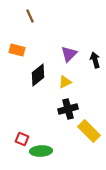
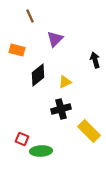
purple triangle: moved 14 px left, 15 px up
black cross: moved 7 px left
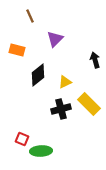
yellow rectangle: moved 27 px up
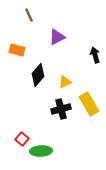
brown line: moved 1 px left, 1 px up
purple triangle: moved 2 px right, 2 px up; rotated 18 degrees clockwise
black arrow: moved 5 px up
black diamond: rotated 10 degrees counterclockwise
yellow rectangle: rotated 15 degrees clockwise
red square: rotated 16 degrees clockwise
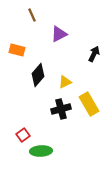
brown line: moved 3 px right
purple triangle: moved 2 px right, 3 px up
black arrow: moved 1 px left, 1 px up; rotated 42 degrees clockwise
red square: moved 1 px right, 4 px up; rotated 16 degrees clockwise
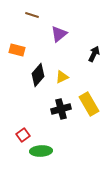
brown line: rotated 48 degrees counterclockwise
purple triangle: rotated 12 degrees counterclockwise
yellow triangle: moved 3 px left, 5 px up
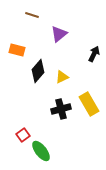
black diamond: moved 4 px up
green ellipse: rotated 55 degrees clockwise
